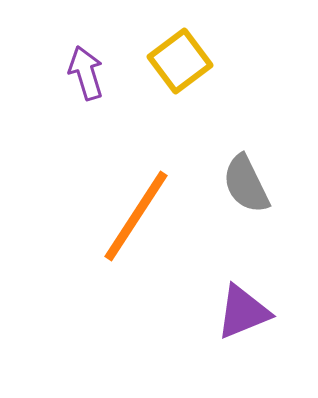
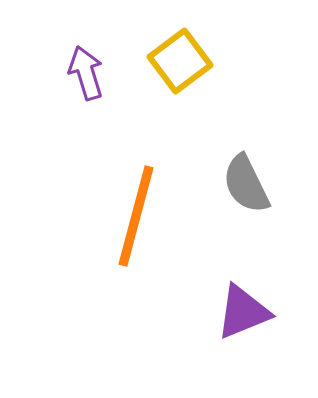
orange line: rotated 18 degrees counterclockwise
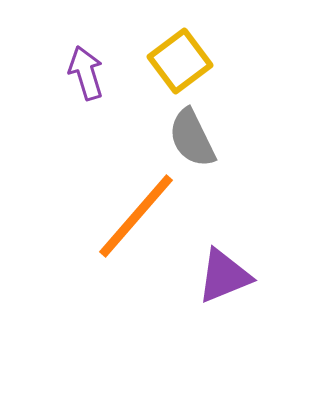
gray semicircle: moved 54 px left, 46 px up
orange line: rotated 26 degrees clockwise
purple triangle: moved 19 px left, 36 px up
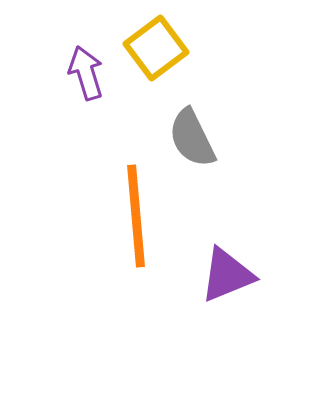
yellow square: moved 24 px left, 13 px up
orange line: rotated 46 degrees counterclockwise
purple triangle: moved 3 px right, 1 px up
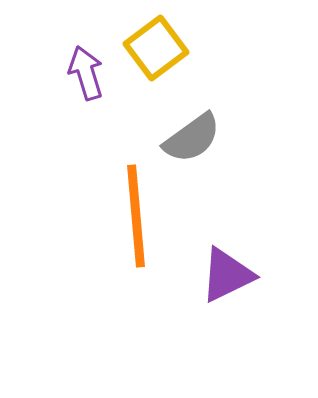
gray semicircle: rotated 100 degrees counterclockwise
purple triangle: rotated 4 degrees counterclockwise
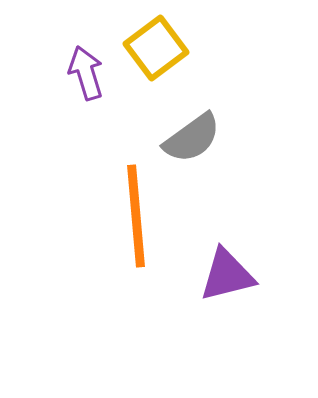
purple triangle: rotated 12 degrees clockwise
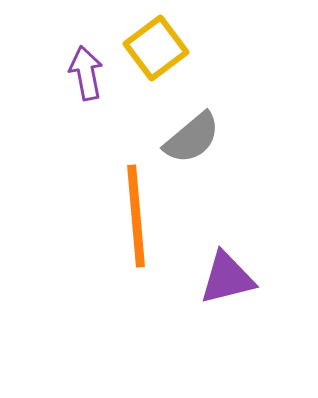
purple arrow: rotated 6 degrees clockwise
gray semicircle: rotated 4 degrees counterclockwise
purple triangle: moved 3 px down
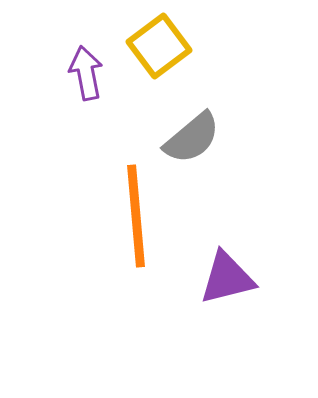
yellow square: moved 3 px right, 2 px up
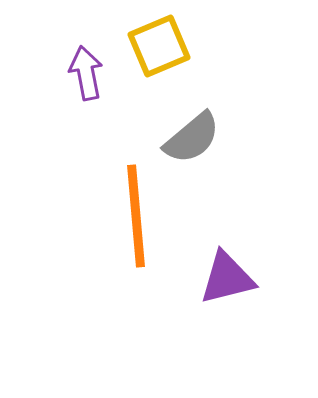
yellow square: rotated 14 degrees clockwise
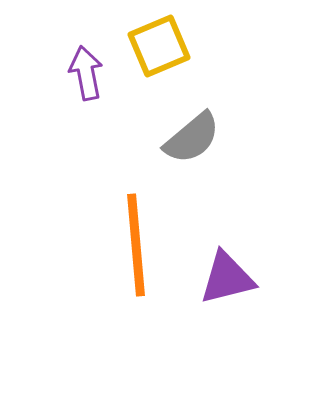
orange line: moved 29 px down
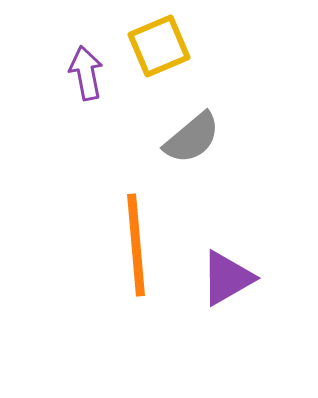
purple triangle: rotated 16 degrees counterclockwise
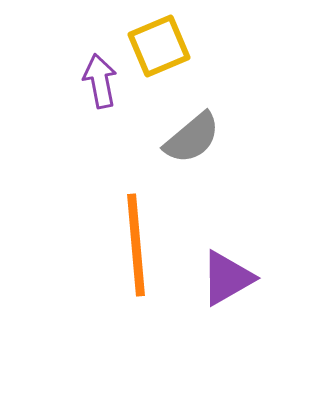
purple arrow: moved 14 px right, 8 px down
